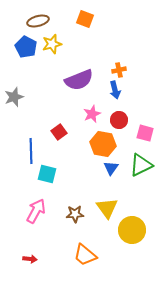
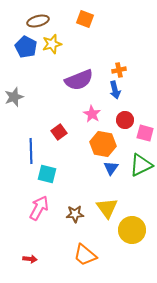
pink star: rotated 18 degrees counterclockwise
red circle: moved 6 px right
pink arrow: moved 3 px right, 3 px up
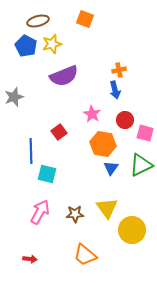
blue pentagon: moved 1 px up
purple semicircle: moved 15 px left, 4 px up
pink arrow: moved 1 px right, 4 px down
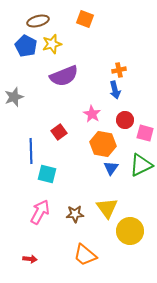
yellow circle: moved 2 px left, 1 px down
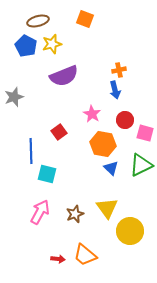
blue triangle: rotated 21 degrees counterclockwise
brown star: rotated 18 degrees counterclockwise
red arrow: moved 28 px right
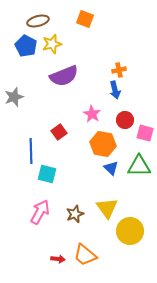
green triangle: moved 2 px left, 1 px down; rotated 25 degrees clockwise
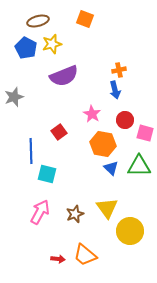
blue pentagon: moved 2 px down
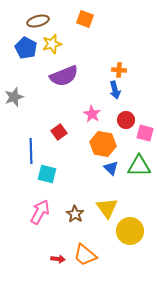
orange cross: rotated 16 degrees clockwise
red circle: moved 1 px right
brown star: rotated 18 degrees counterclockwise
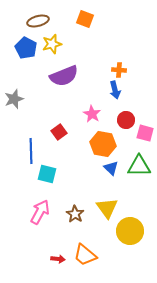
gray star: moved 2 px down
